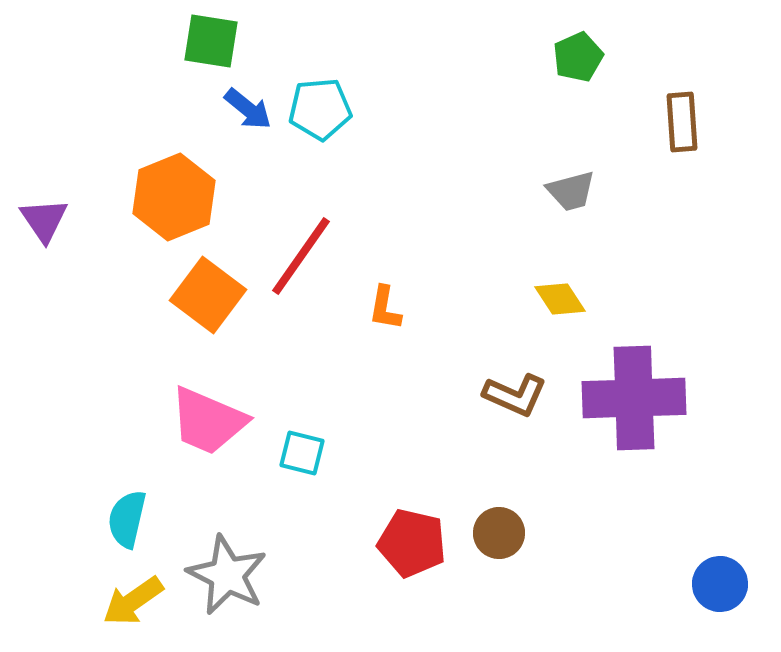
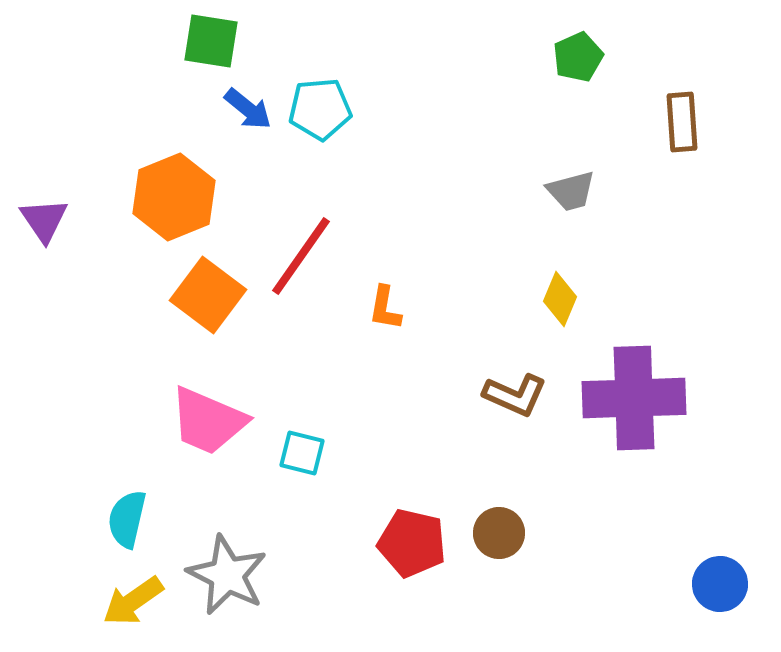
yellow diamond: rotated 56 degrees clockwise
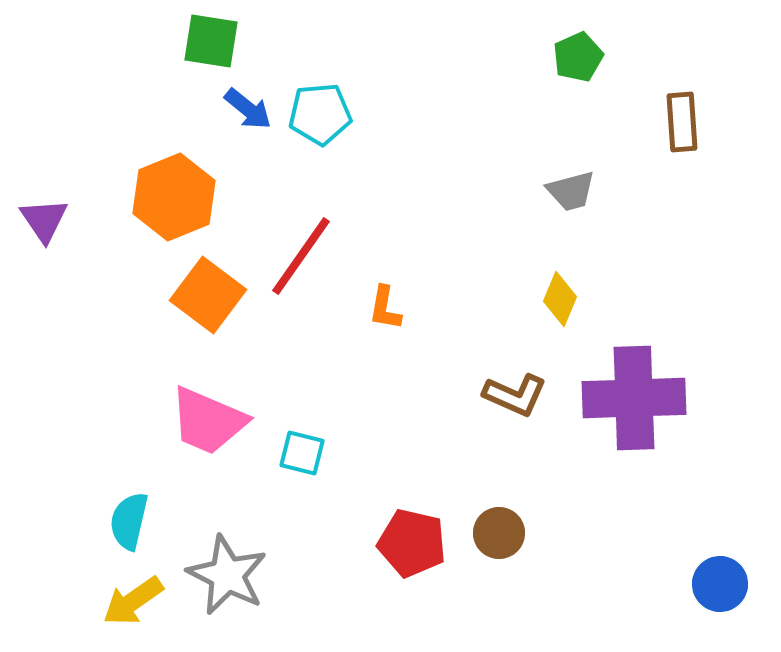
cyan pentagon: moved 5 px down
cyan semicircle: moved 2 px right, 2 px down
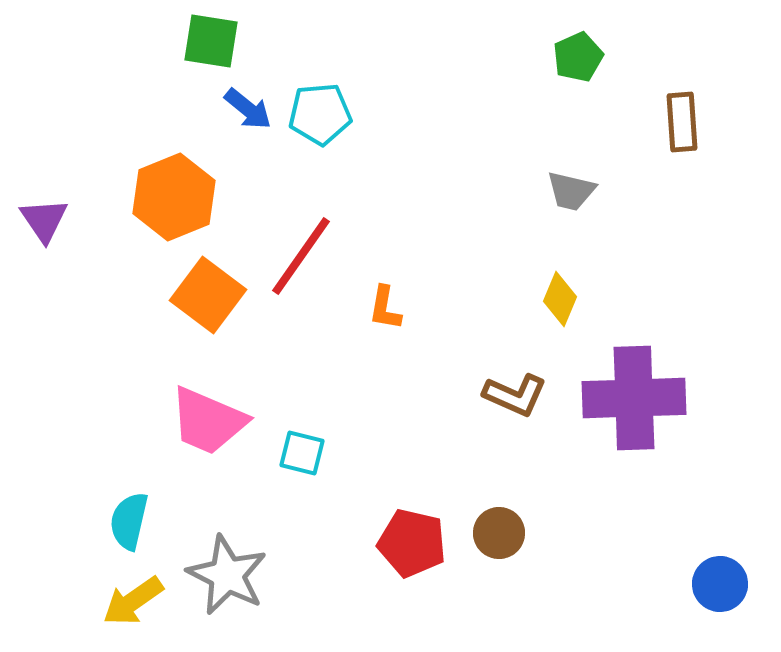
gray trapezoid: rotated 28 degrees clockwise
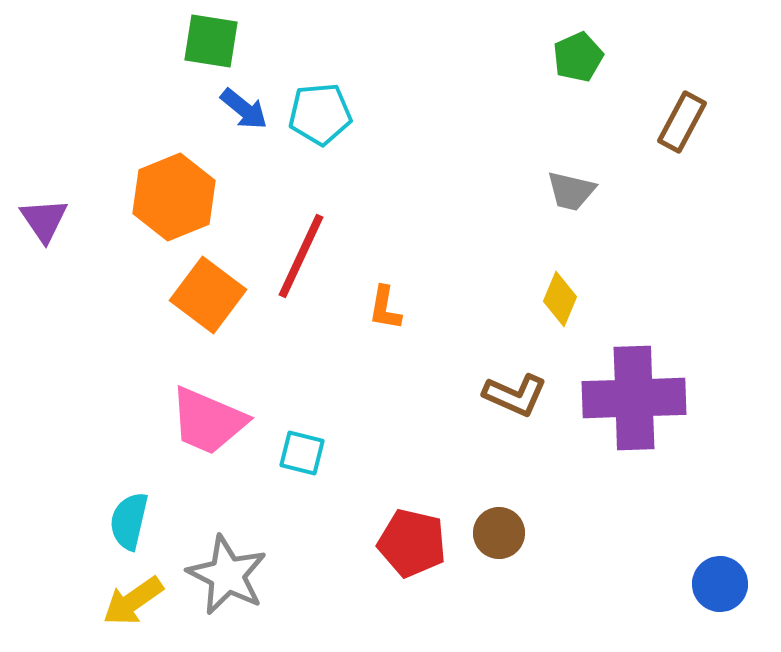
blue arrow: moved 4 px left
brown rectangle: rotated 32 degrees clockwise
red line: rotated 10 degrees counterclockwise
